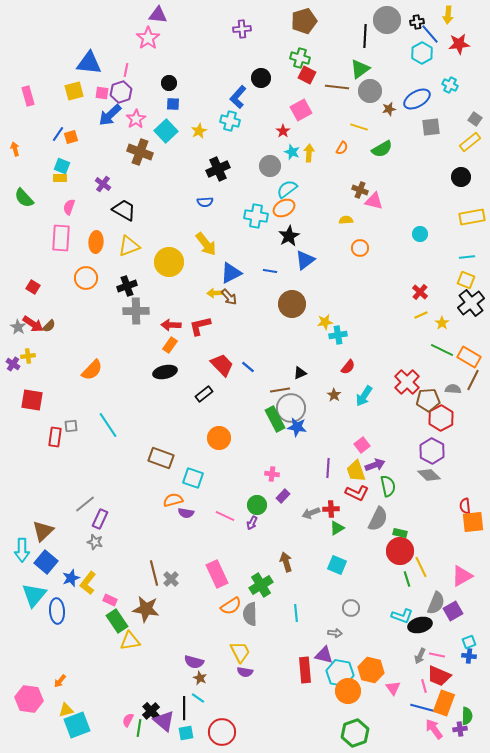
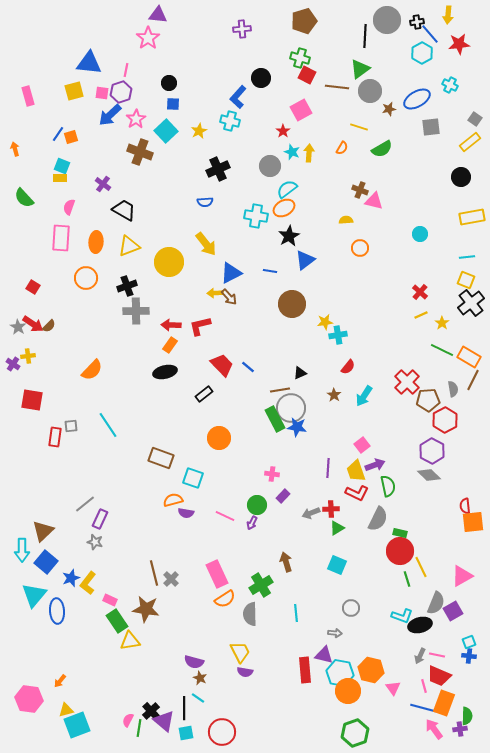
gray semicircle at (453, 389): rotated 77 degrees clockwise
red hexagon at (441, 418): moved 4 px right, 2 px down
orange semicircle at (231, 606): moved 6 px left, 7 px up
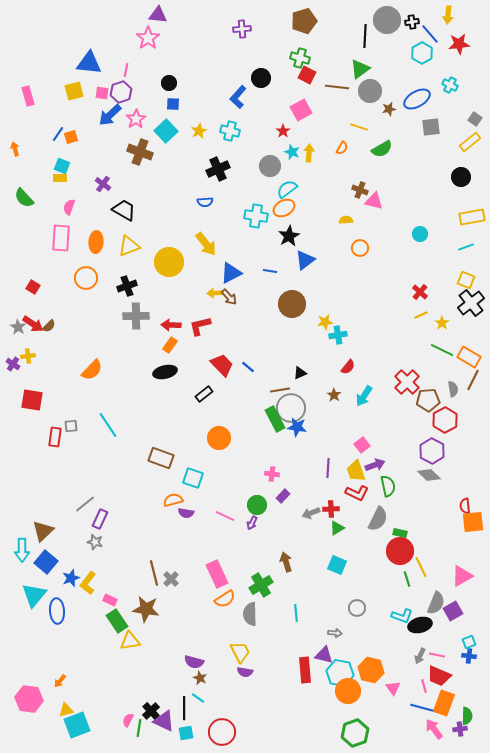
black cross at (417, 22): moved 5 px left
cyan cross at (230, 121): moved 10 px down
cyan line at (467, 257): moved 1 px left, 10 px up; rotated 14 degrees counterclockwise
gray cross at (136, 311): moved 5 px down
gray circle at (351, 608): moved 6 px right
purple triangle at (164, 721): rotated 15 degrees counterclockwise
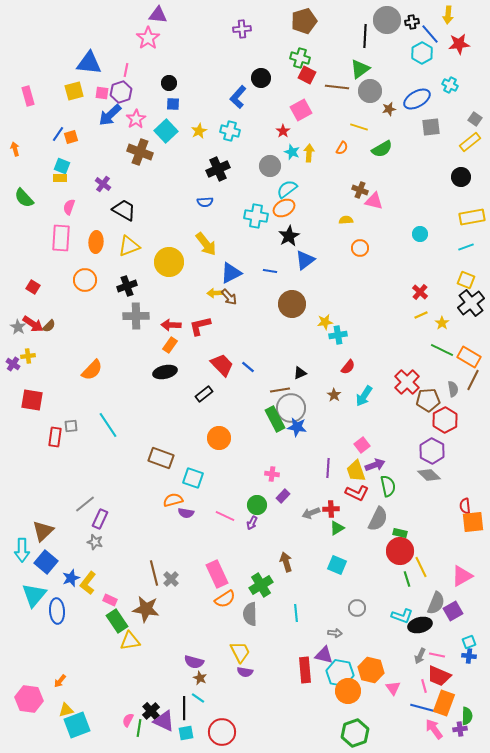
orange circle at (86, 278): moved 1 px left, 2 px down
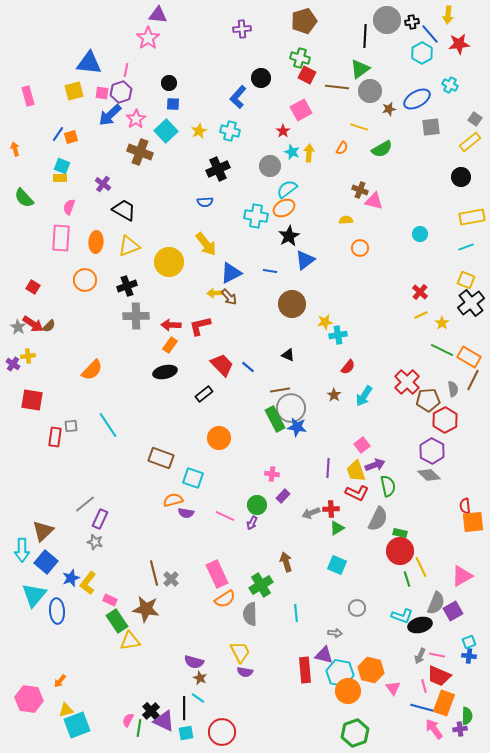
black triangle at (300, 373): moved 12 px left, 18 px up; rotated 48 degrees clockwise
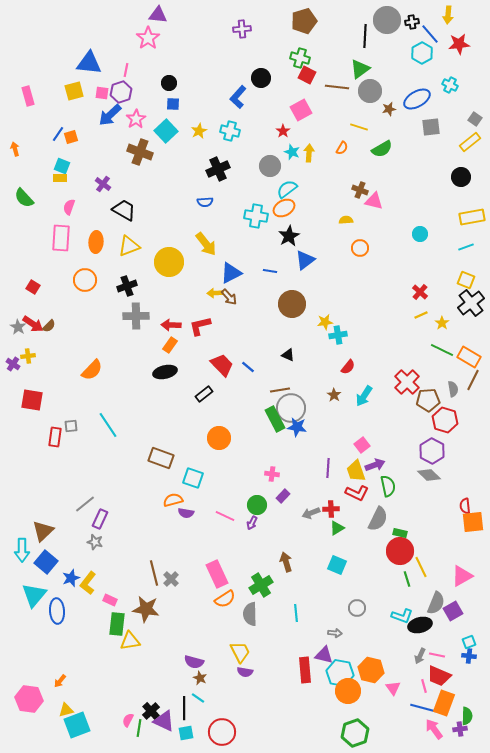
red hexagon at (445, 420): rotated 15 degrees counterclockwise
green rectangle at (117, 621): moved 3 px down; rotated 40 degrees clockwise
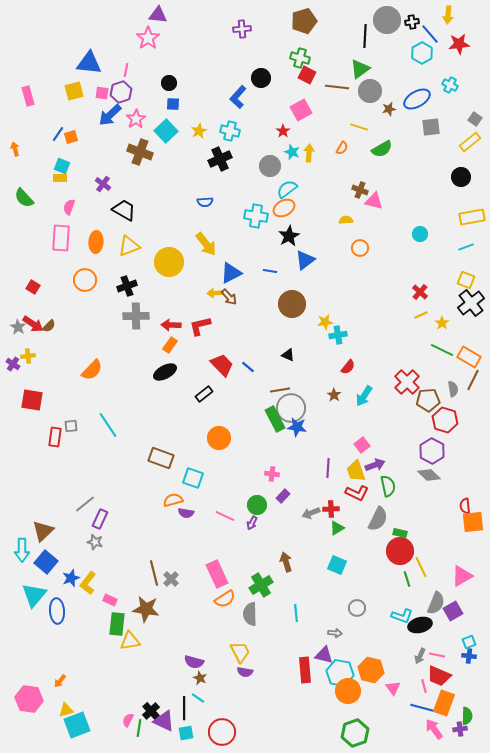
black cross at (218, 169): moved 2 px right, 10 px up
black ellipse at (165, 372): rotated 15 degrees counterclockwise
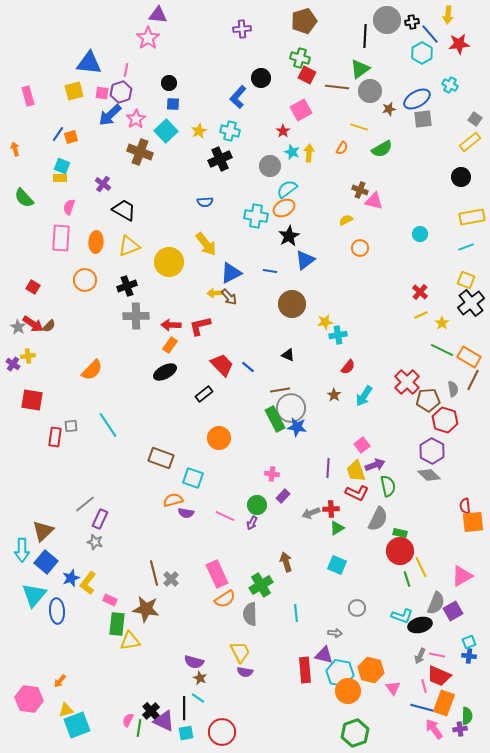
gray square at (431, 127): moved 8 px left, 8 px up
yellow semicircle at (346, 220): rotated 24 degrees counterclockwise
